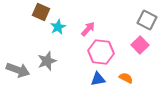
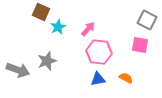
pink square: rotated 36 degrees counterclockwise
pink hexagon: moved 2 px left
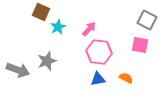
pink arrow: moved 1 px right
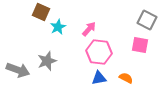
blue triangle: moved 1 px right, 1 px up
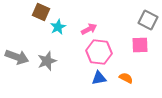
gray square: moved 1 px right
pink arrow: rotated 21 degrees clockwise
pink square: rotated 12 degrees counterclockwise
gray arrow: moved 1 px left, 13 px up
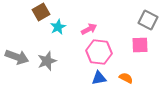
brown square: rotated 36 degrees clockwise
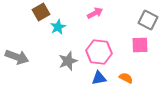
pink arrow: moved 6 px right, 16 px up
gray star: moved 21 px right
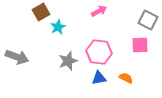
pink arrow: moved 4 px right, 2 px up
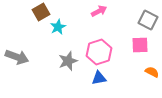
pink hexagon: rotated 25 degrees counterclockwise
orange semicircle: moved 26 px right, 6 px up
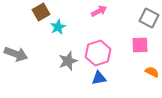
gray square: moved 1 px right, 2 px up
pink hexagon: moved 1 px left, 1 px down
gray arrow: moved 1 px left, 3 px up
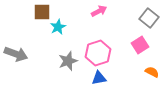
brown square: moved 1 px right; rotated 30 degrees clockwise
gray square: rotated 12 degrees clockwise
pink square: rotated 30 degrees counterclockwise
